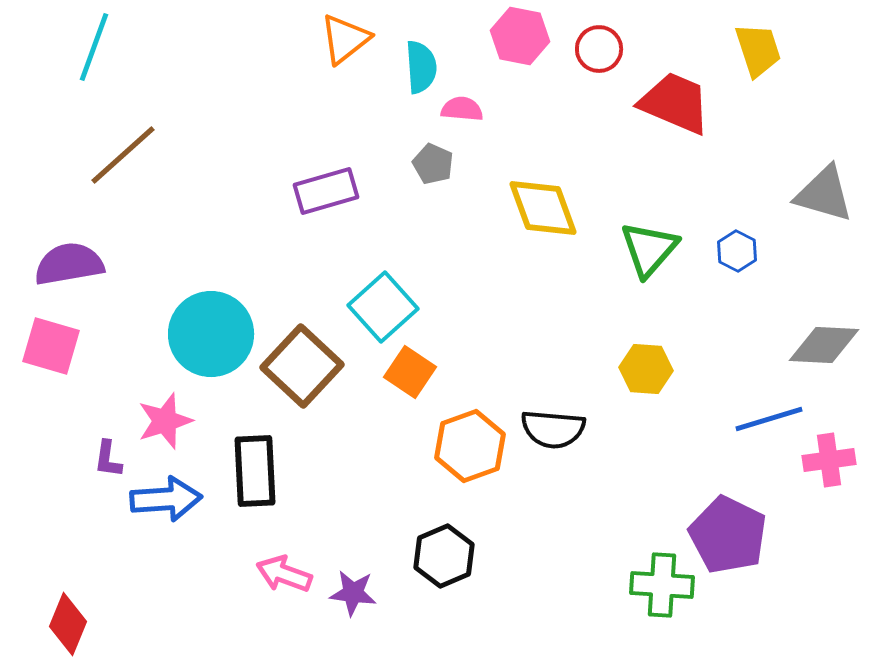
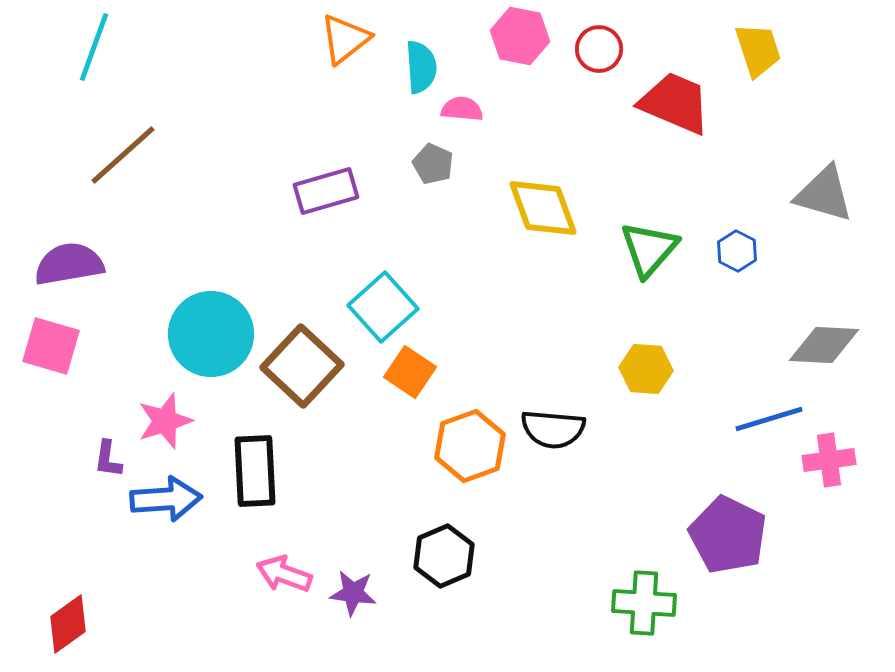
green cross: moved 18 px left, 18 px down
red diamond: rotated 32 degrees clockwise
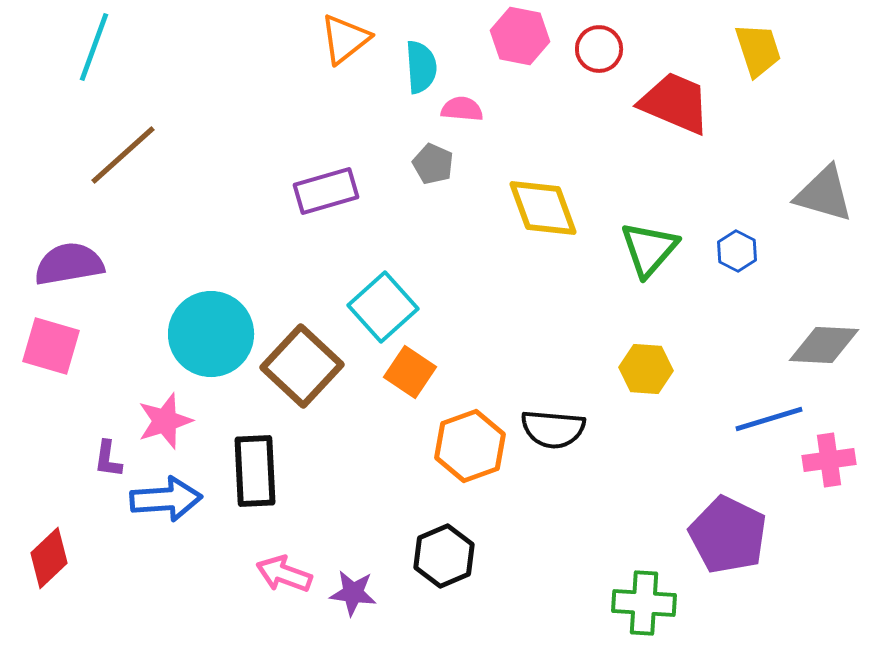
red diamond: moved 19 px left, 66 px up; rotated 8 degrees counterclockwise
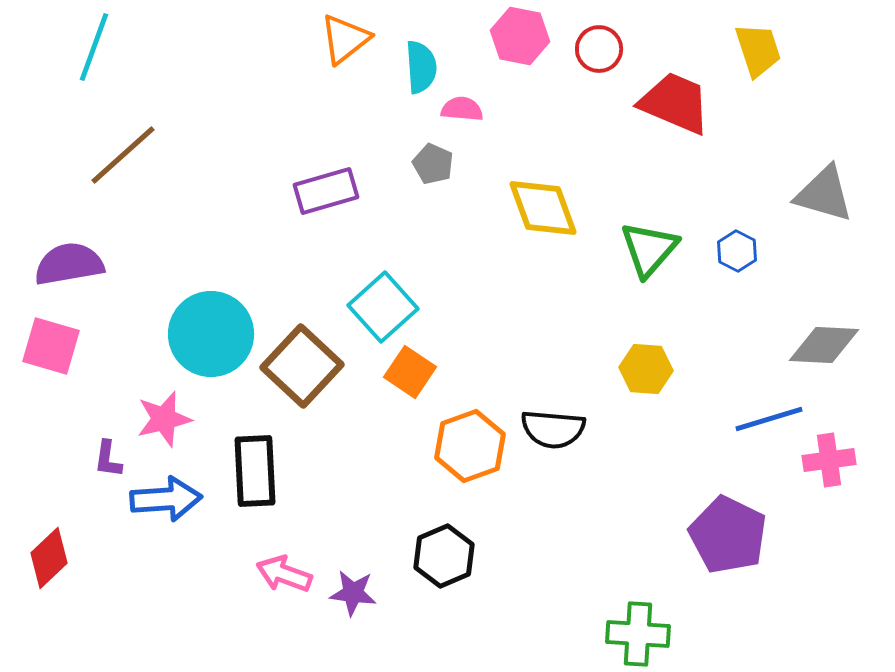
pink star: moved 1 px left, 2 px up; rotated 4 degrees clockwise
green cross: moved 6 px left, 31 px down
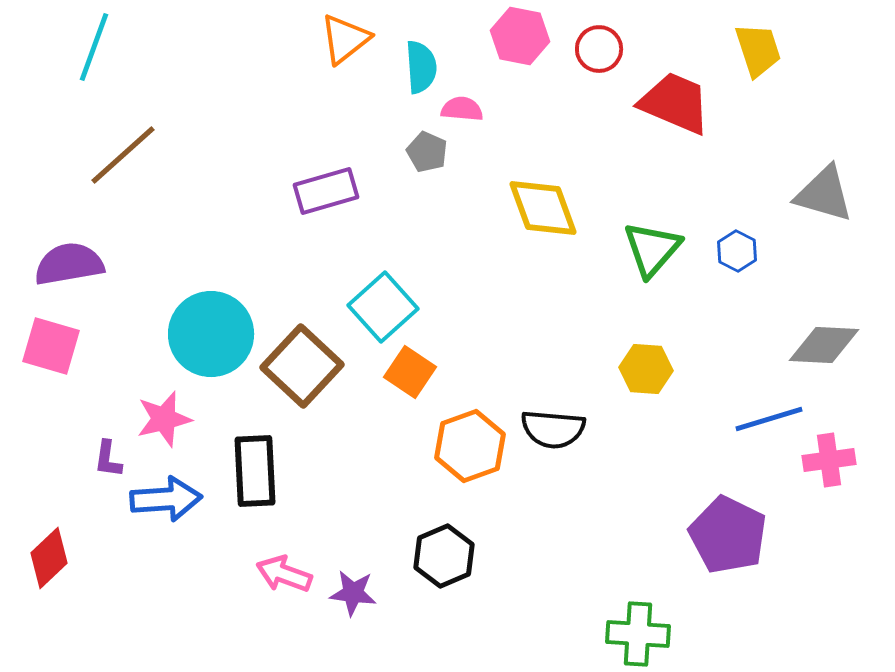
gray pentagon: moved 6 px left, 12 px up
green triangle: moved 3 px right
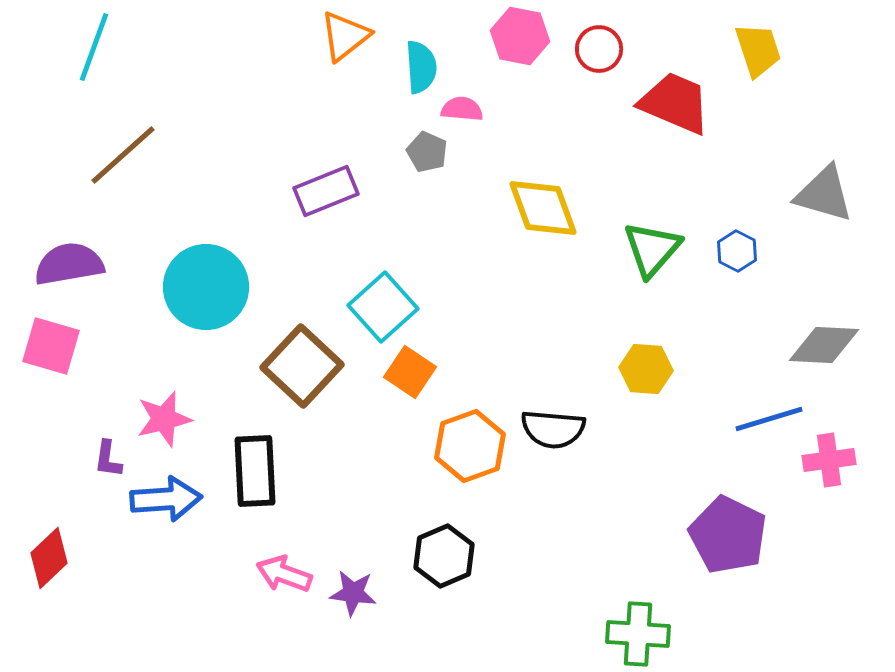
orange triangle: moved 3 px up
purple rectangle: rotated 6 degrees counterclockwise
cyan circle: moved 5 px left, 47 px up
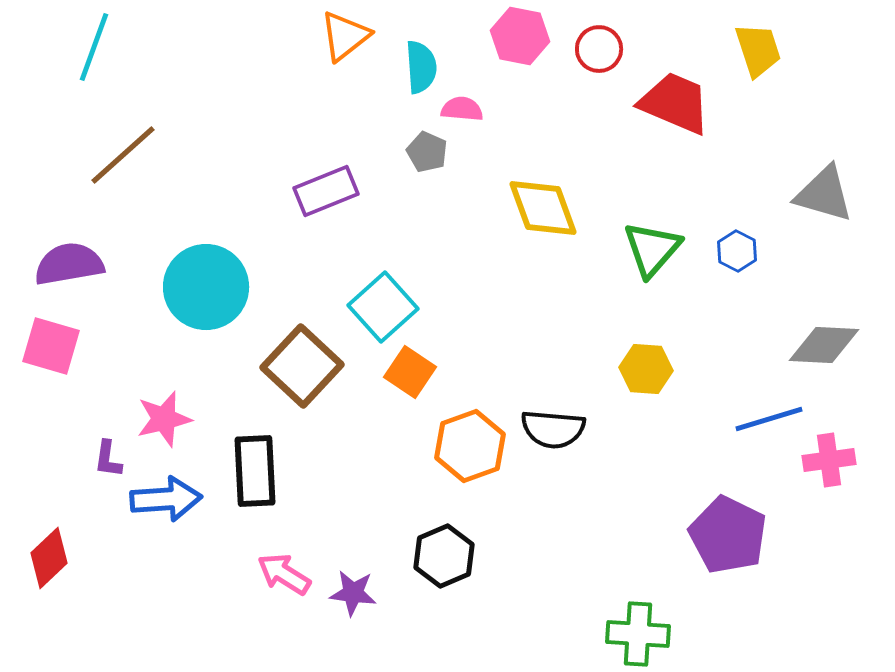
pink arrow: rotated 12 degrees clockwise
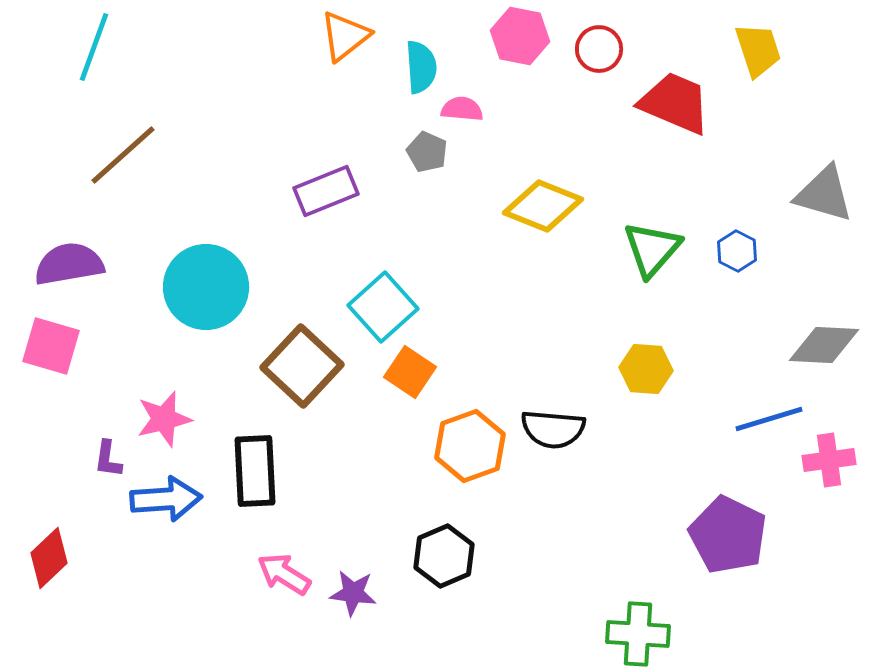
yellow diamond: moved 2 px up; rotated 48 degrees counterclockwise
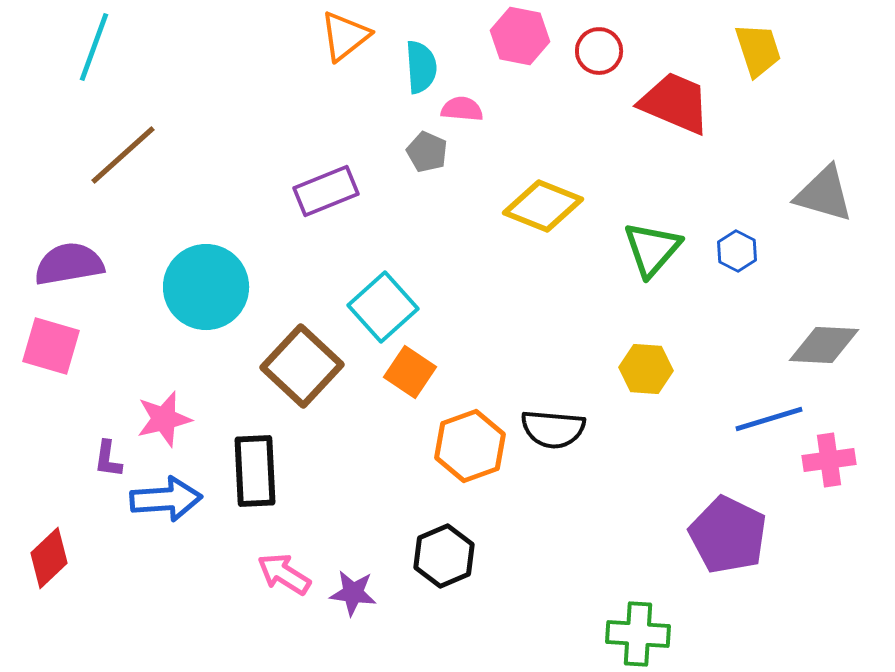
red circle: moved 2 px down
